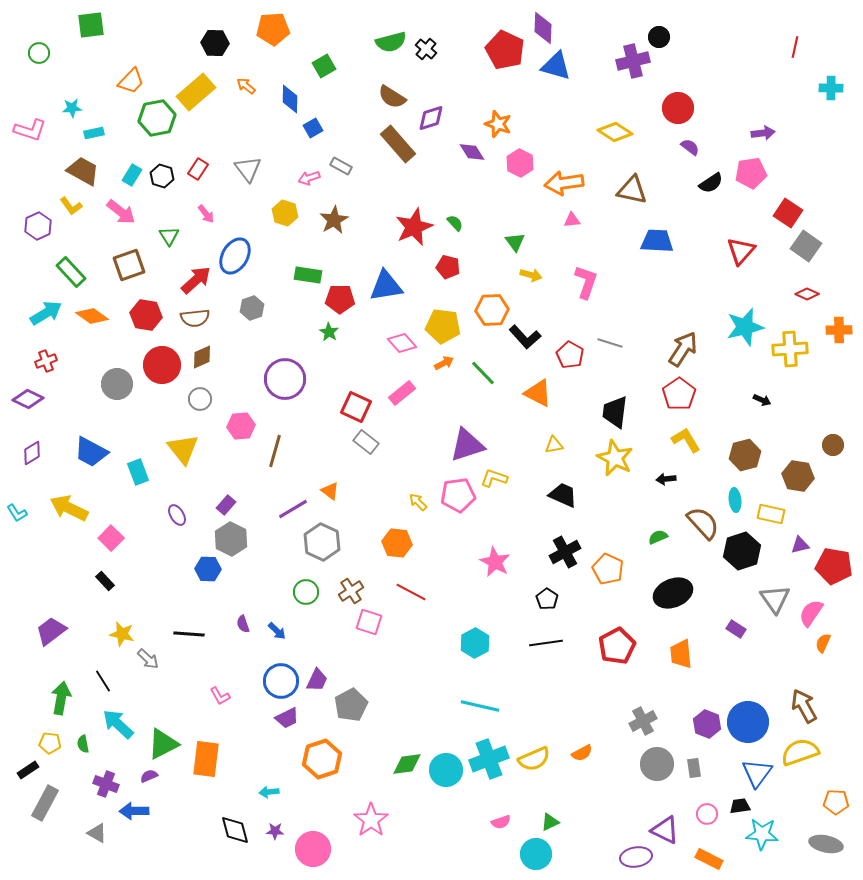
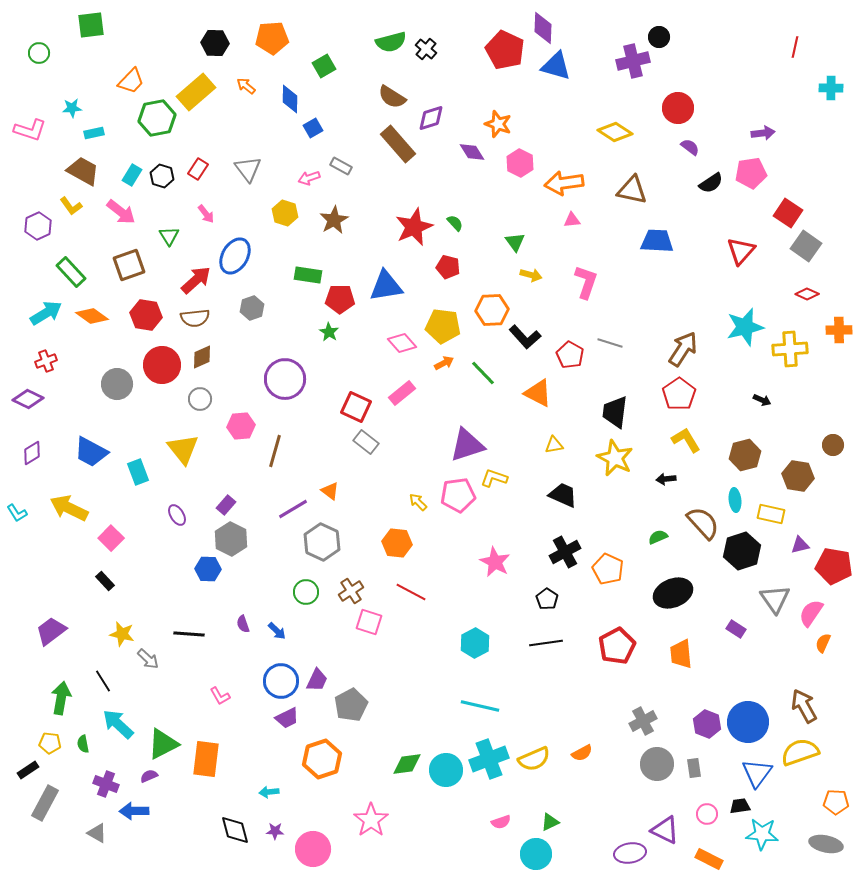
orange pentagon at (273, 29): moved 1 px left, 9 px down
purple ellipse at (636, 857): moved 6 px left, 4 px up
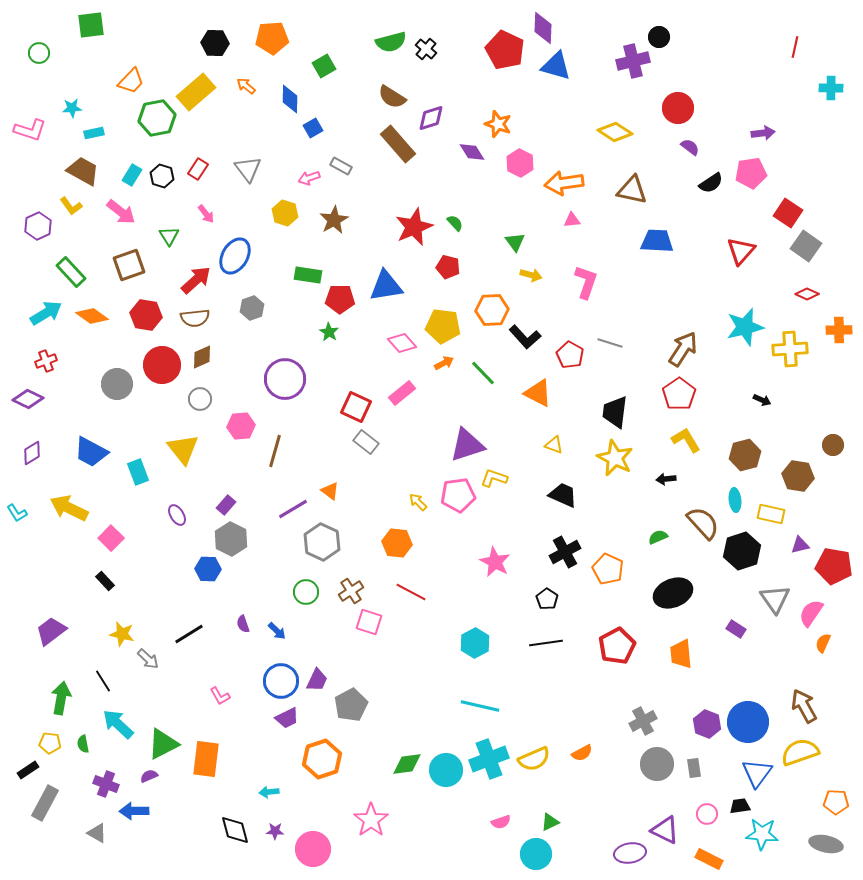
yellow triangle at (554, 445): rotated 30 degrees clockwise
black line at (189, 634): rotated 36 degrees counterclockwise
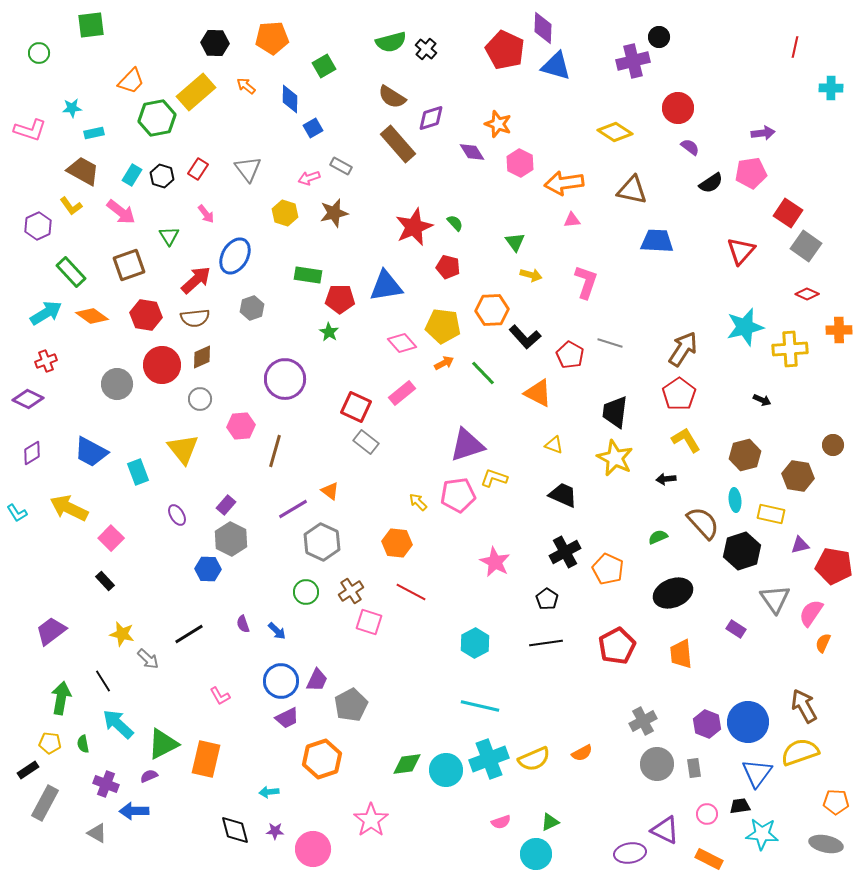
brown star at (334, 220): moved 7 px up; rotated 16 degrees clockwise
orange rectangle at (206, 759): rotated 6 degrees clockwise
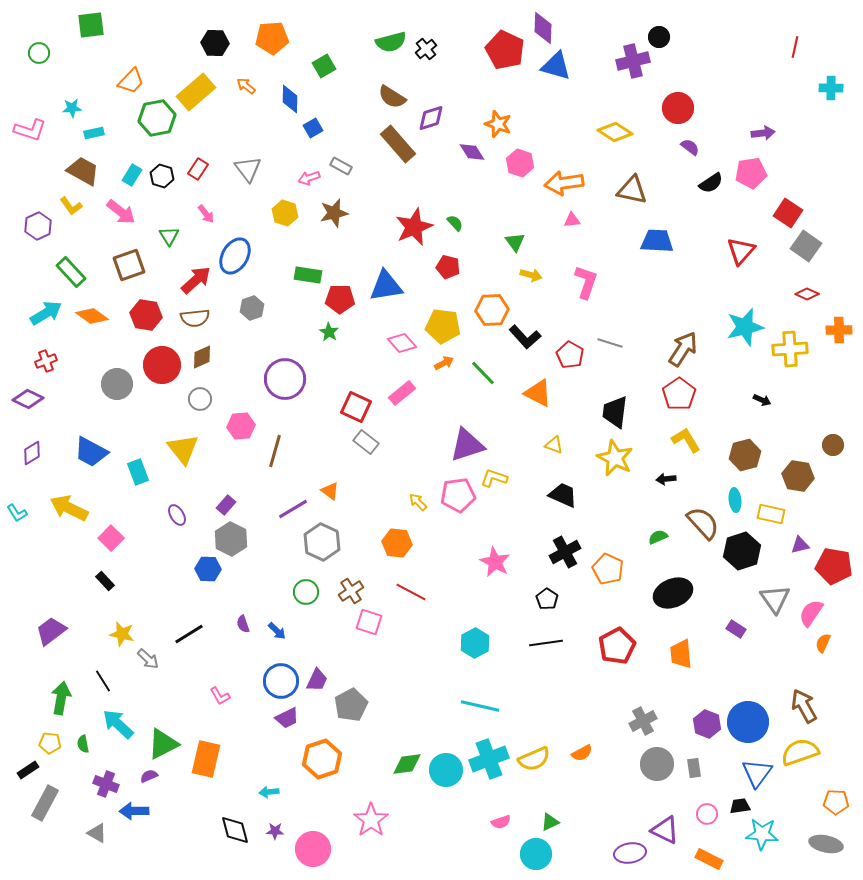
black cross at (426, 49): rotated 10 degrees clockwise
pink hexagon at (520, 163): rotated 8 degrees counterclockwise
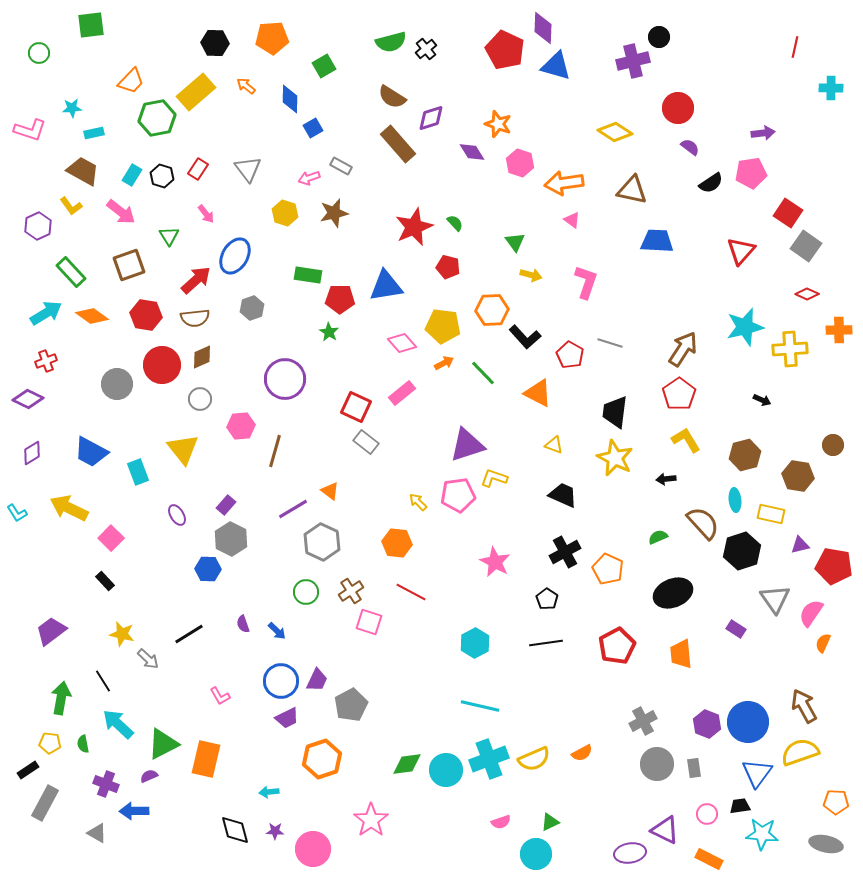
pink triangle at (572, 220): rotated 42 degrees clockwise
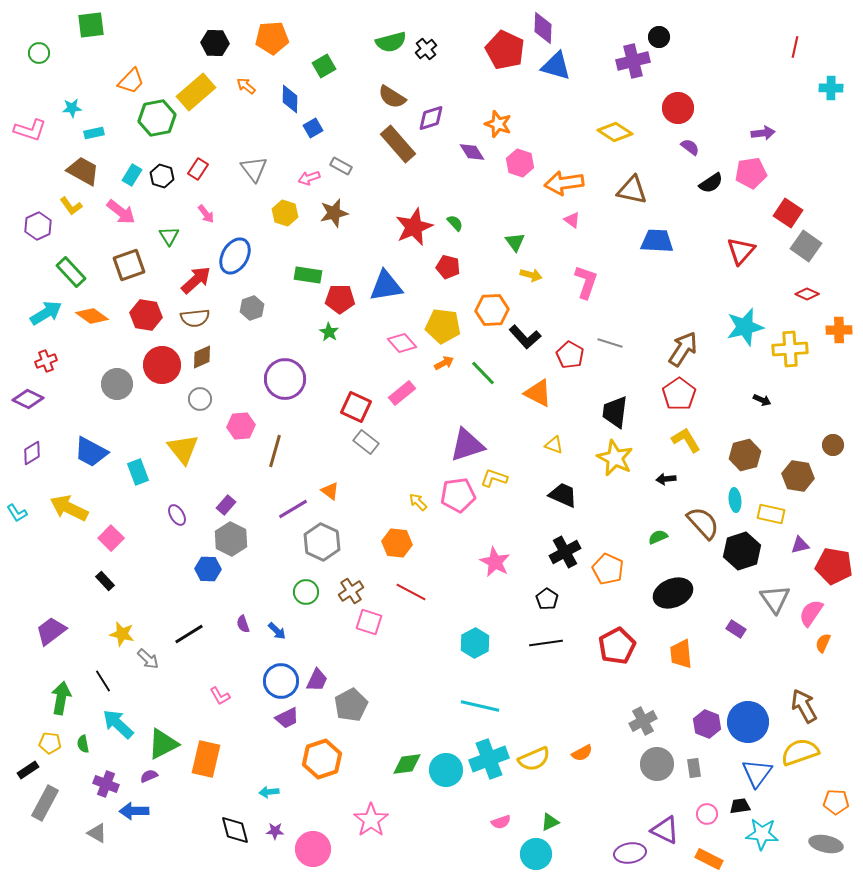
gray triangle at (248, 169): moved 6 px right
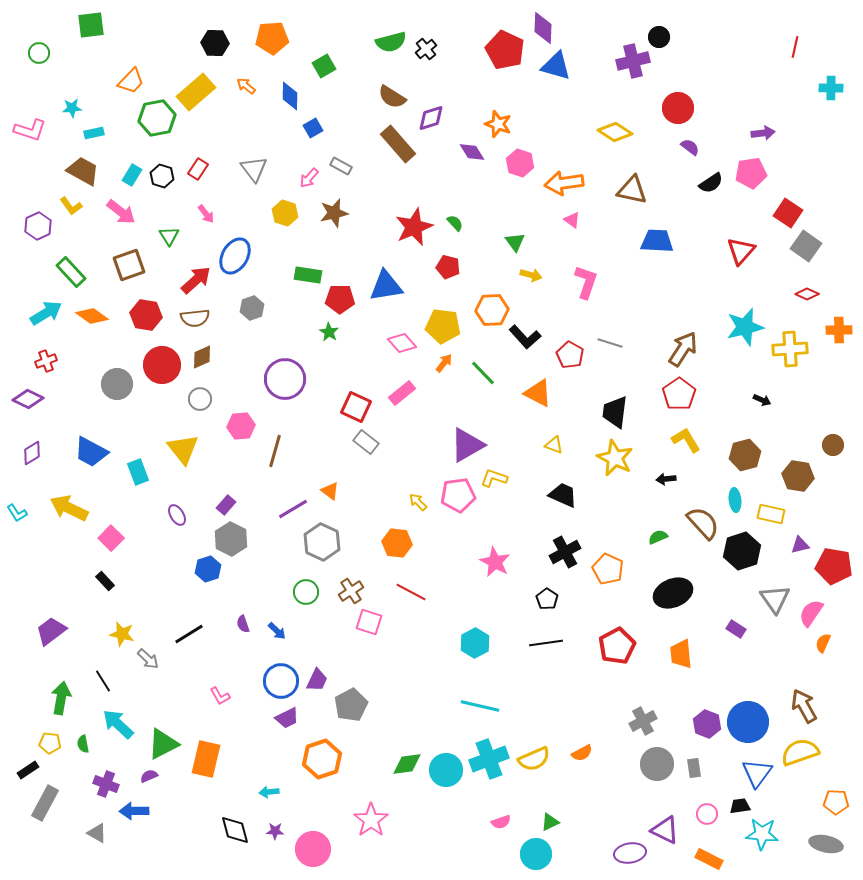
blue diamond at (290, 99): moved 3 px up
pink arrow at (309, 178): rotated 30 degrees counterclockwise
orange arrow at (444, 363): rotated 24 degrees counterclockwise
purple triangle at (467, 445): rotated 12 degrees counterclockwise
blue hexagon at (208, 569): rotated 20 degrees counterclockwise
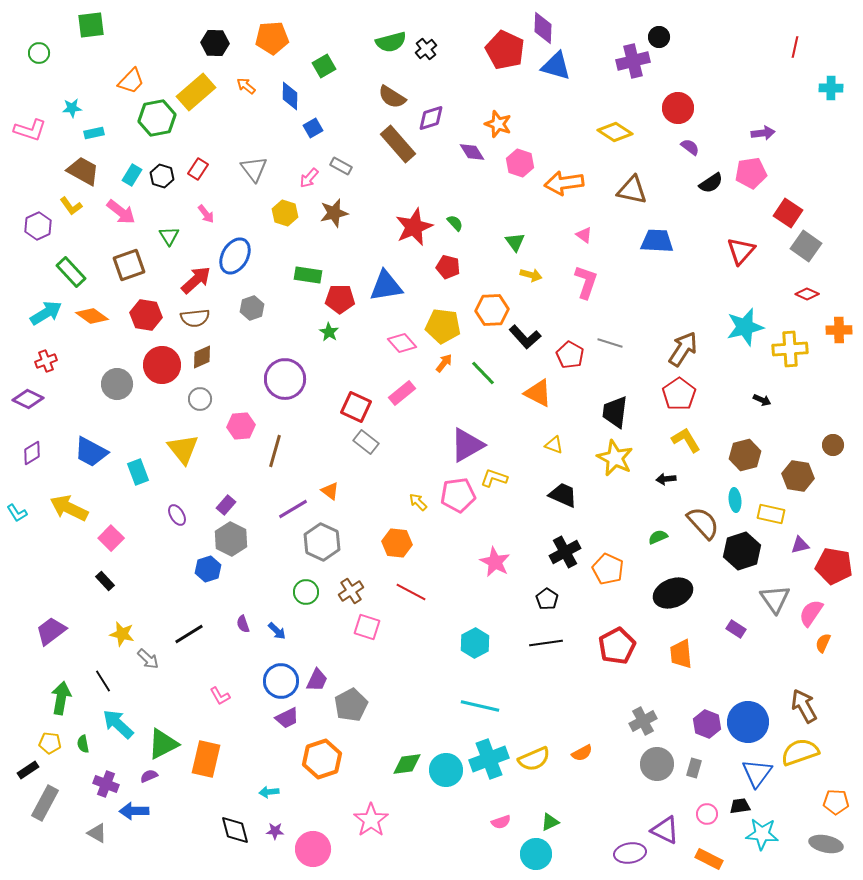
pink triangle at (572, 220): moved 12 px right, 15 px down
pink square at (369, 622): moved 2 px left, 5 px down
gray rectangle at (694, 768): rotated 24 degrees clockwise
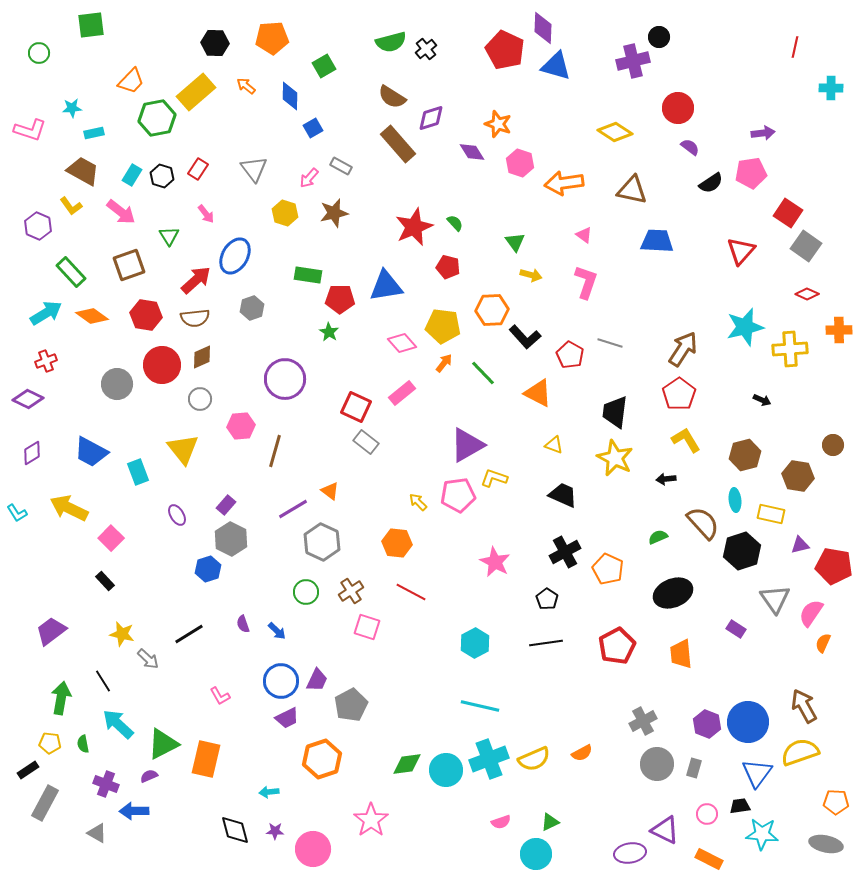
purple hexagon at (38, 226): rotated 12 degrees counterclockwise
